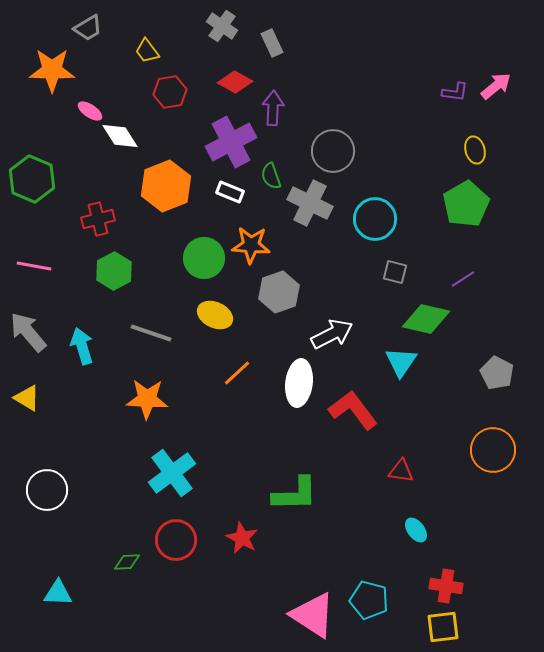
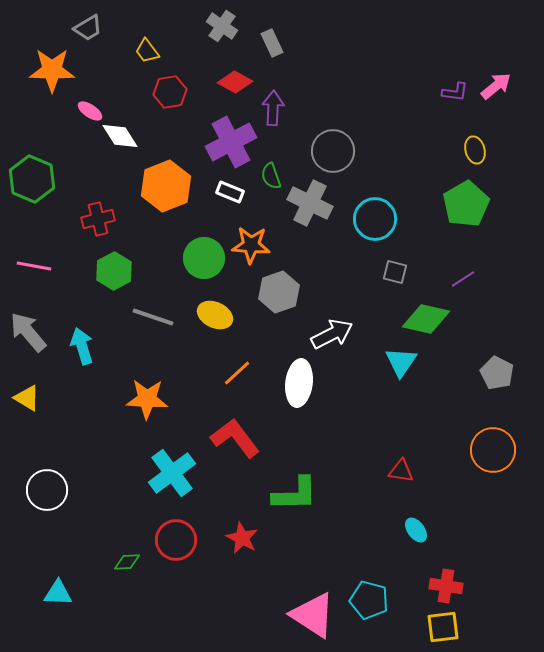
gray line at (151, 333): moved 2 px right, 16 px up
red L-shape at (353, 410): moved 118 px left, 28 px down
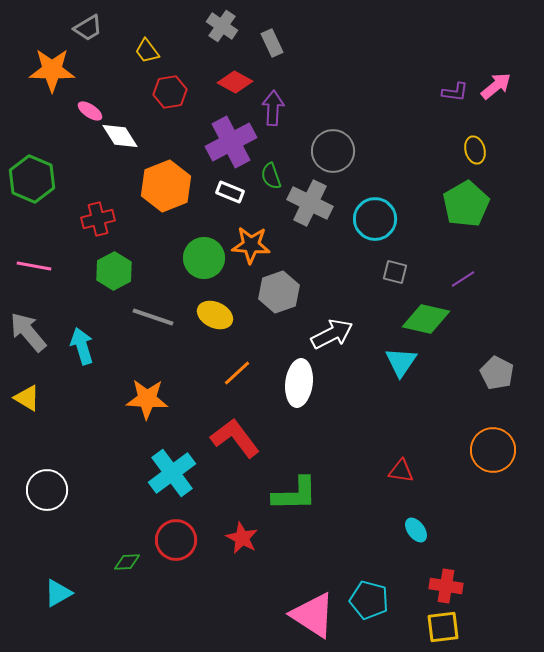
cyan triangle at (58, 593): rotated 32 degrees counterclockwise
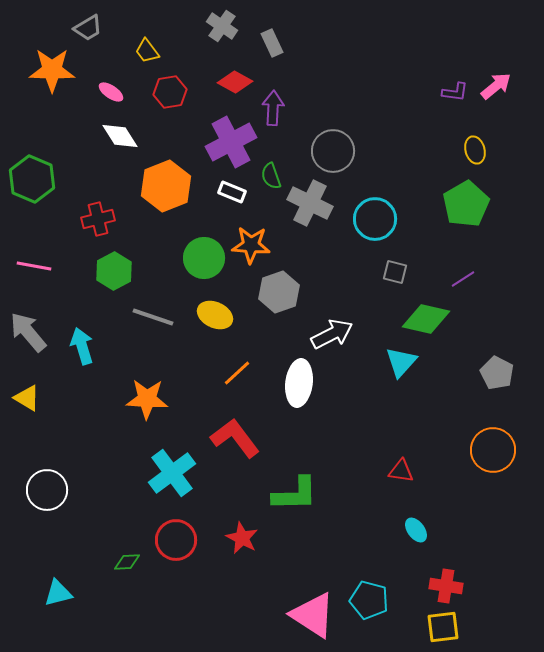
pink ellipse at (90, 111): moved 21 px right, 19 px up
white rectangle at (230, 192): moved 2 px right
cyan triangle at (401, 362): rotated 8 degrees clockwise
cyan triangle at (58, 593): rotated 16 degrees clockwise
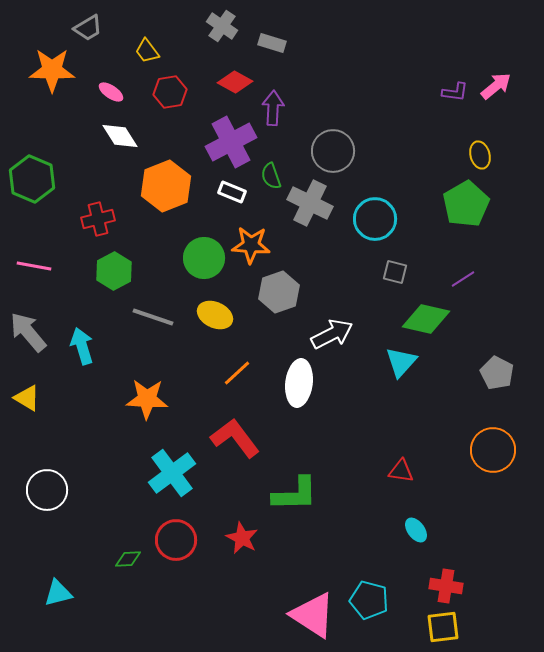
gray rectangle at (272, 43): rotated 48 degrees counterclockwise
yellow ellipse at (475, 150): moved 5 px right, 5 px down
green diamond at (127, 562): moved 1 px right, 3 px up
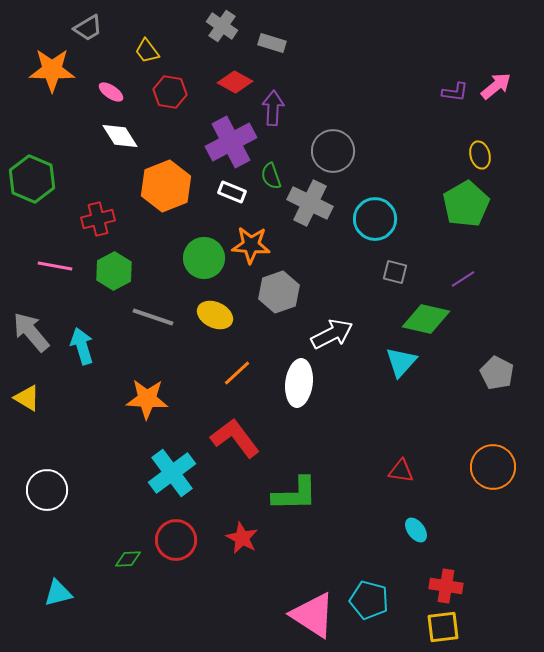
red hexagon at (170, 92): rotated 20 degrees clockwise
pink line at (34, 266): moved 21 px right
gray arrow at (28, 332): moved 3 px right
orange circle at (493, 450): moved 17 px down
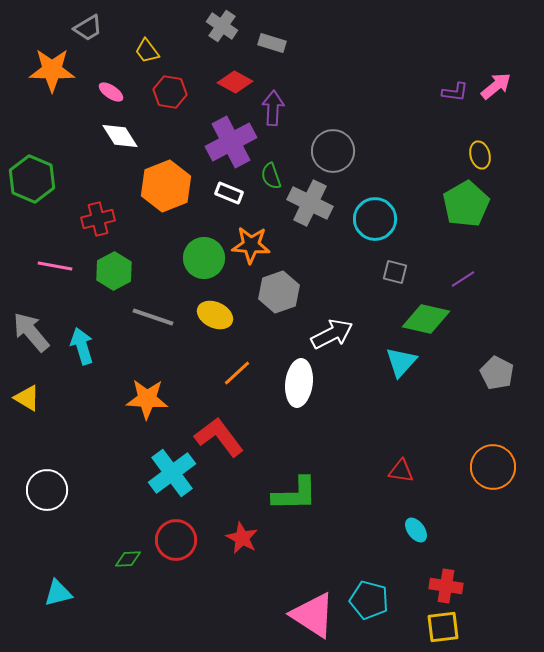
white rectangle at (232, 192): moved 3 px left, 1 px down
red L-shape at (235, 438): moved 16 px left, 1 px up
